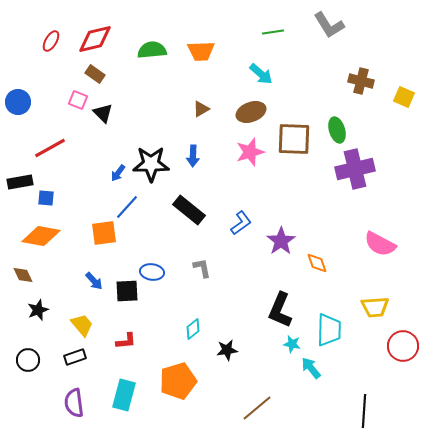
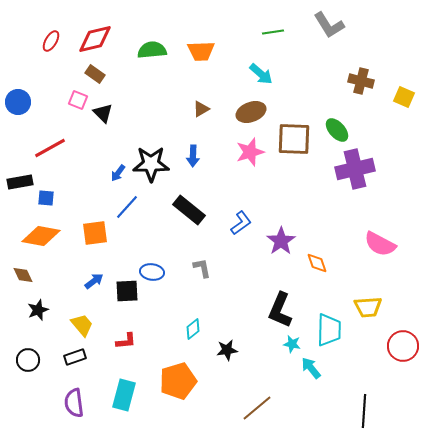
green ellipse at (337, 130): rotated 25 degrees counterclockwise
orange square at (104, 233): moved 9 px left
blue arrow at (94, 281): rotated 84 degrees counterclockwise
yellow trapezoid at (375, 307): moved 7 px left
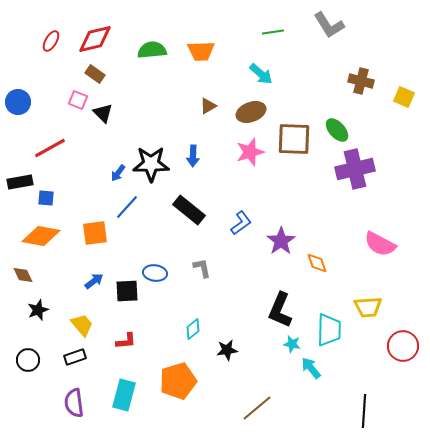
brown triangle at (201, 109): moved 7 px right, 3 px up
blue ellipse at (152, 272): moved 3 px right, 1 px down
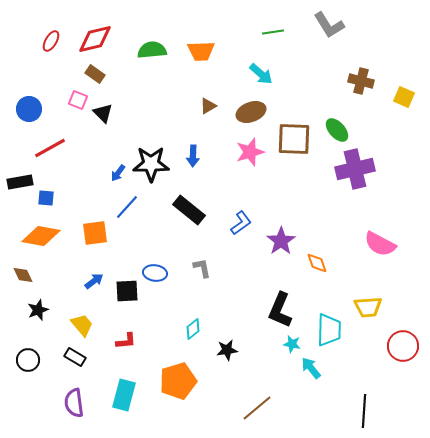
blue circle at (18, 102): moved 11 px right, 7 px down
black rectangle at (75, 357): rotated 50 degrees clockwise
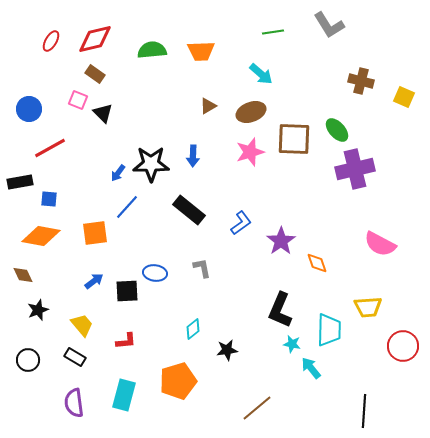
blue square at (46, 198): moved 3 px right, 1 px down
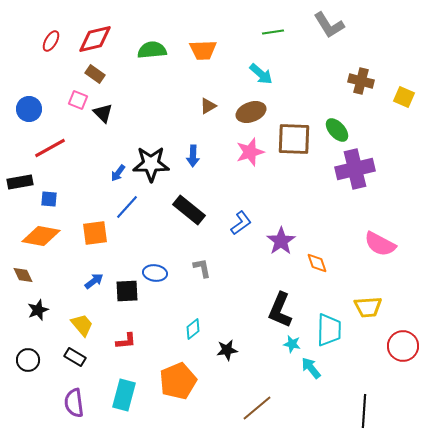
orange trapezoid at (201, 51): moved 2 px right, 1 px up
orange pentagon at (178, 381): rotated 6 degrees counterclockwise
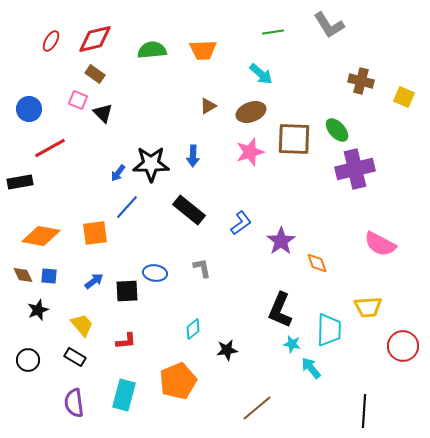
blue square at (49, 199): moved 77 px down
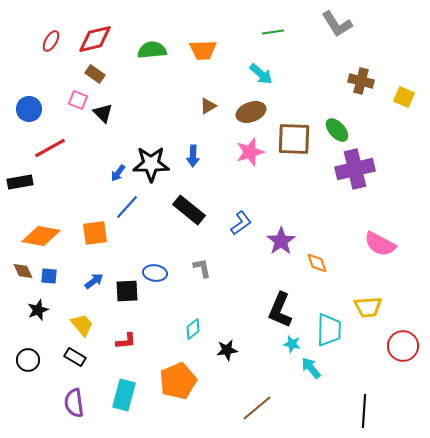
gray L-shape at (329, 25): moved 8 px right, 1 px up
brown diamond at (23, 275): moved 4 px up
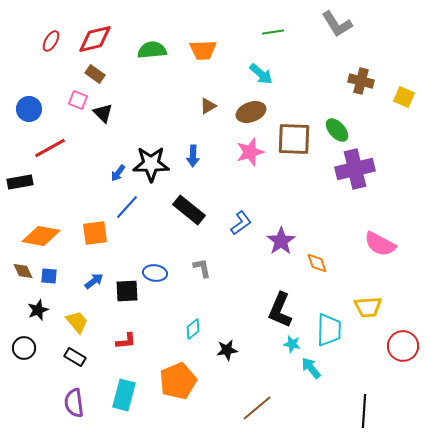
yellow trapezoid at (82, 325): moved 5 px left, 3 px up
black circle at (28, 360): moved 4 px left, 12 px up
